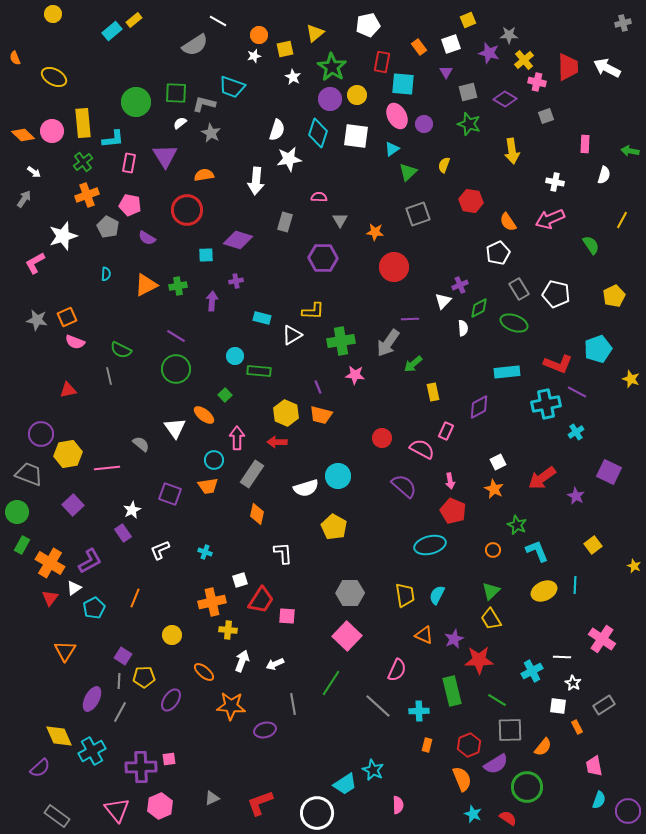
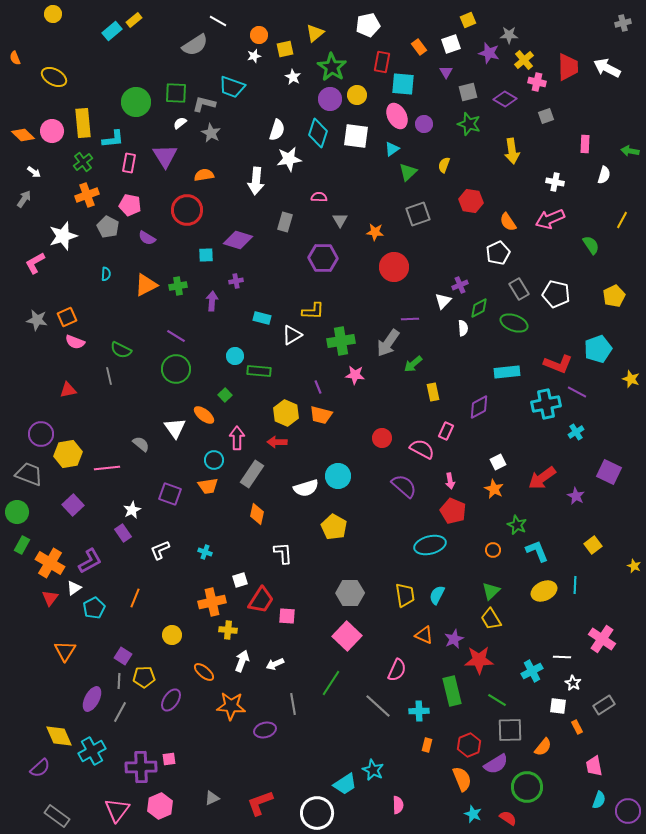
pink triangle at (117, 810): rotated 16 degrees clockwise
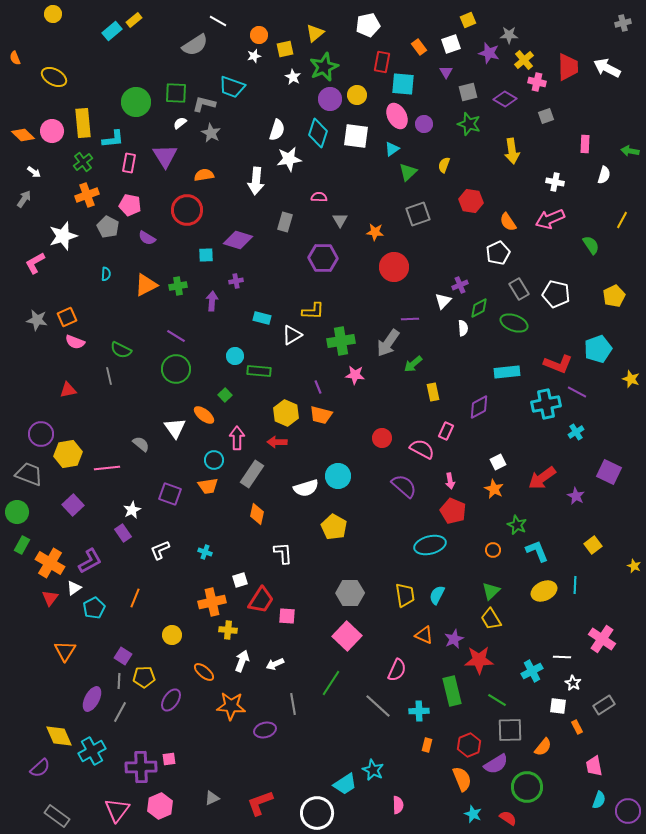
green star at (332, 67): moved 8 px left; rotated 16 degrees clockwise
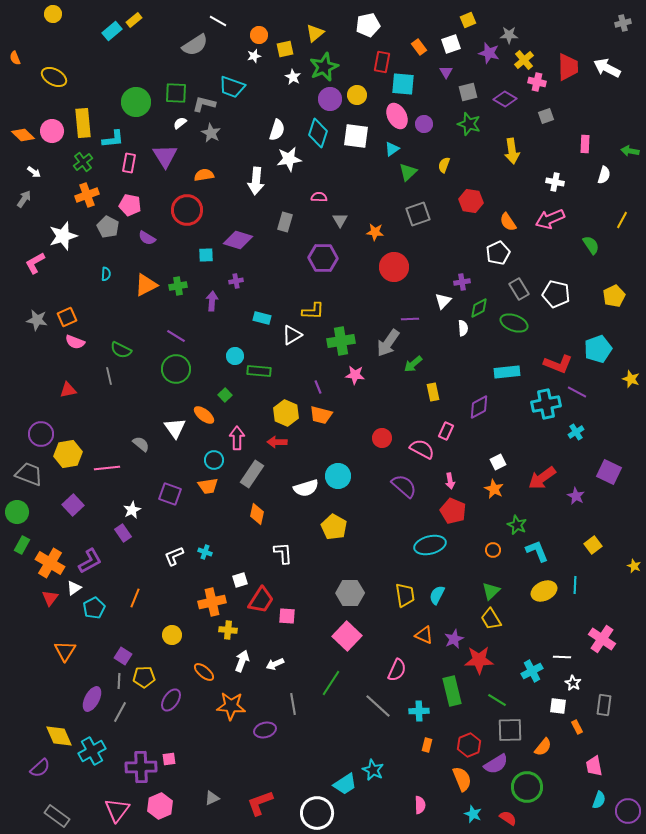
purple cross at (460, 285): moved 2 px right, 3 px up; rotated 14 degrees clockwise
white L-shape at (160, 550): moved 14 px right, 6 px down
gray rectangle at (604, 705): rotated 50 degrees counterclockwise
pink semicircle at (398, 805): moved 22 px right
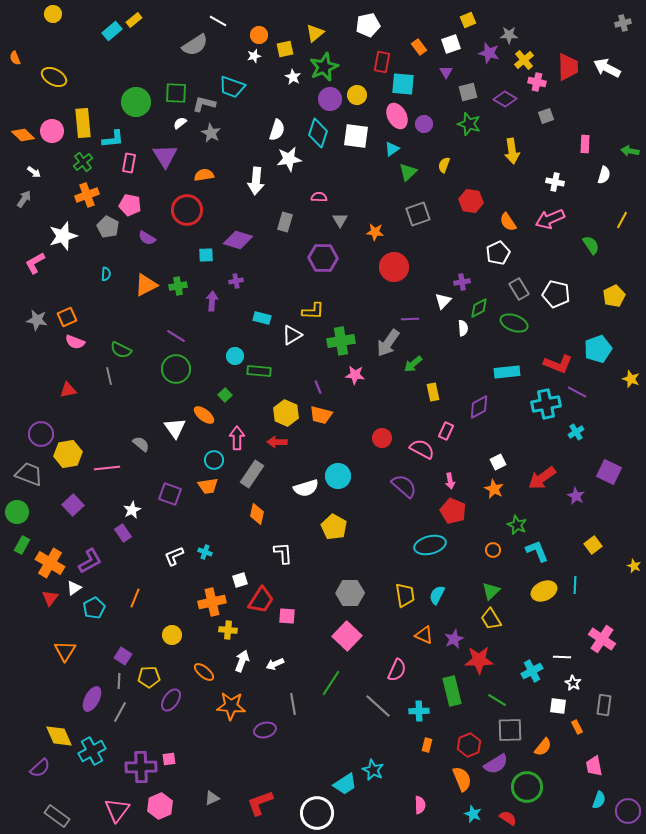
yellow pentagon at (144, 677): moved 5 px right
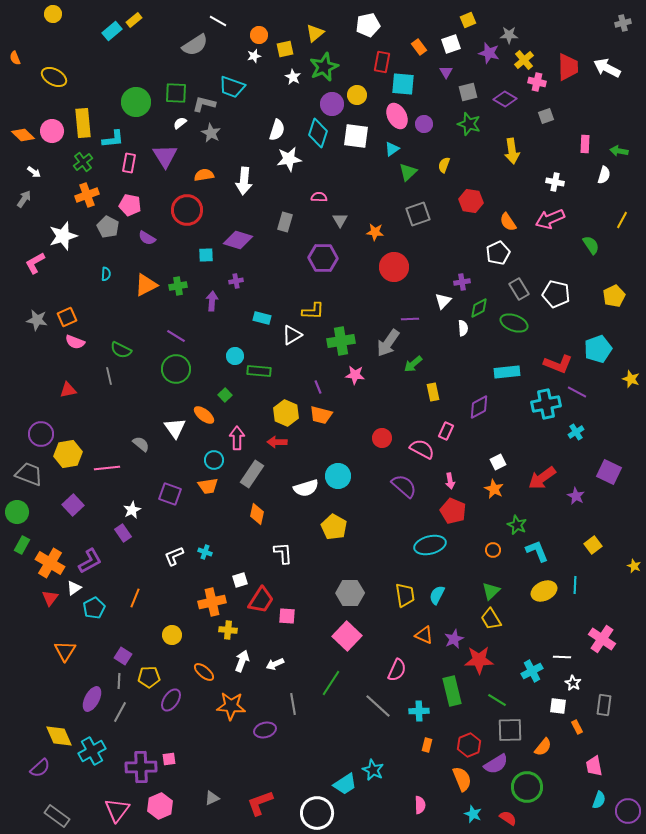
purple circle at (330, 99): moved 2 px right, 5 px down
green arrow at (630, 151): moved 11 px left
white arrow at (256, 181): moved 12 px left
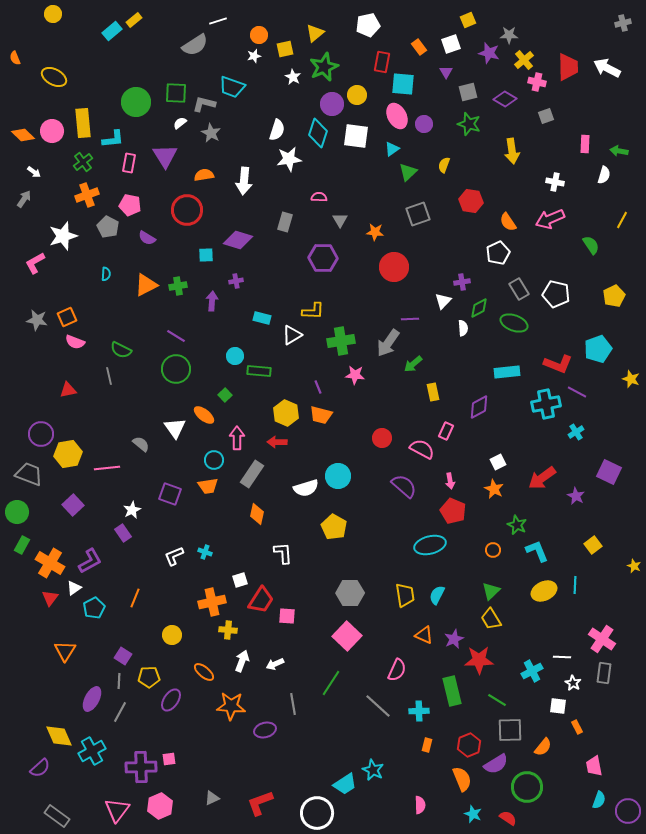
white line at (218, 21): rotated 48 degrees counterclockwise
gray rectangle at (604, 705): moved 32 px up
